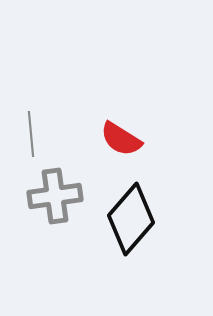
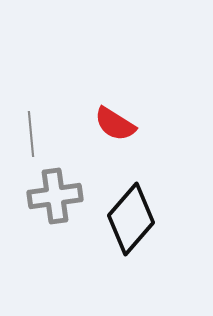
red semicircle: moved 6 px left, 15 px up
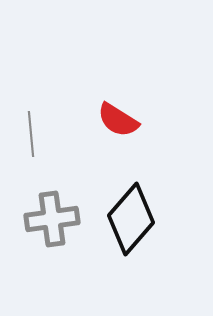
red semicircle: moved 3 px right, 4 px up
gray cross: moved 3 px left, 23 px down
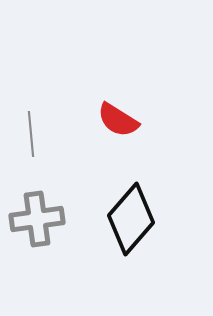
gray cross: moved 15 px left
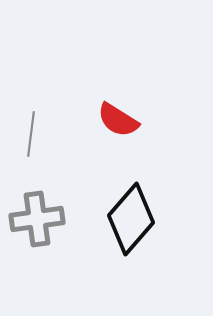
gray line: rotated 12 degrees clockwise
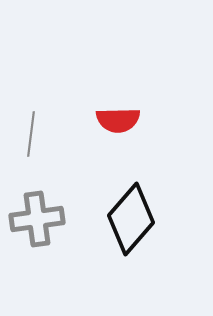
red semicircle: rotated 33 degrees counterclockwise
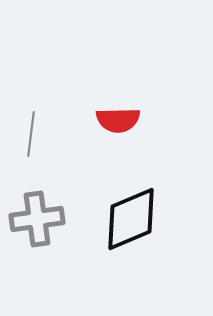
black diamond: rotated 26 degrees clockwise
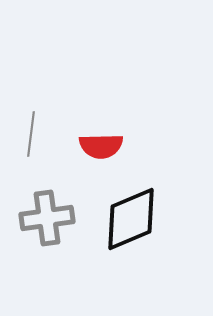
red semicircle: moved 17 px left, 26 px down
gray cross: moved 10 px right, 1 px up
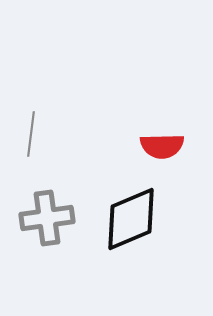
red semicircle: moved 61 px right
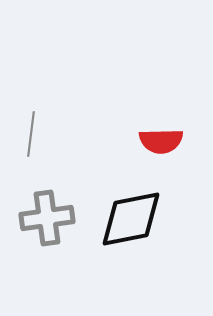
red semicircle: moved 1 px left, 5 px up
black diamond: rotated 12 degrees clockwise
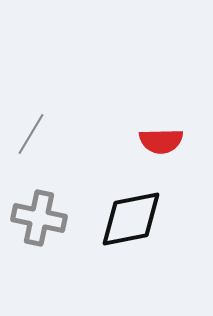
gray line: rotated 24 degrees clockwise
gray cross: moved 8 px left; rotated 20 degrees clockwise
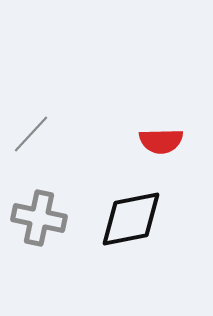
gray line: rotated 12 degrees clockwise
